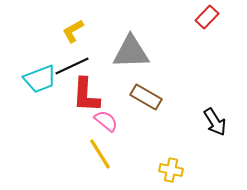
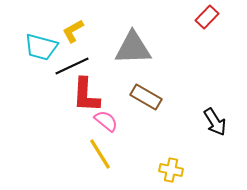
gray triangle: moved 2 px right, 4 px up
cyan trapezoid: moved 1 px right, 32 px up; rotated 36 degrees clockwise
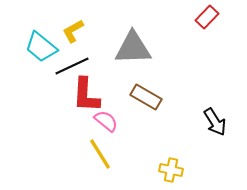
cyan trapezoid: rotated 24 degrees clockwise
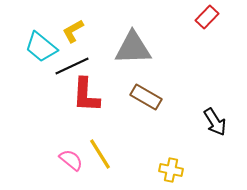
pink semicircle: moved 35 px left, 39 px down
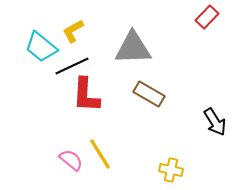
brown rectangle: moved 3 px right, 3 px up
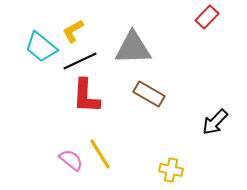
black line: moved 8 px right, 5 px up
red L-shape: moved 1 px down
black arrow: rotated 76 degrees clockwise
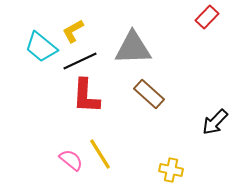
brown rectangle: rotated 12 degrees clockwise
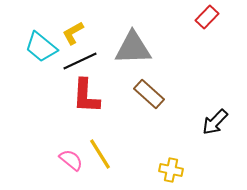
yellow L-shape: moved 2 px down
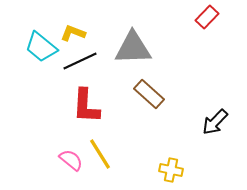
yellow L-shape: rotated 50 degrees clockwise
red L-shape: moved 10 px down
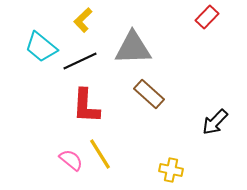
yellow L-shape: moved 10 px right, 13 px up; rotated 65 degrees counterclockwise
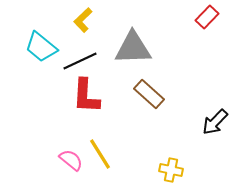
red L-shape: moved 10 px up
